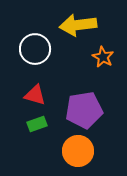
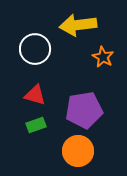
green rectangle: moved 1 px left, 1 px down
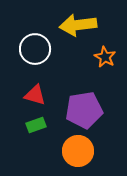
orange star: moved 2 px right
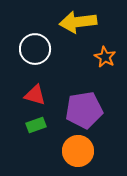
yellow arrow: moved 3 px up
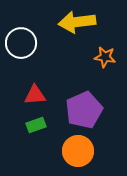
yellow arrow: moved 1 px left
white circle: moved 14 px left, 6 px up
orange star: rotated 20 degrees counterclockwise
red triangle: rotated 20 degrees counterclockwise
purple pentagon: rotated 15 degrees counterclockwise
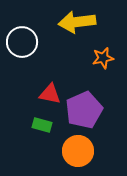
white circle: moved 1 px right, 1 px up
orange star: moved 2 px left, 1 px down; rotated 20 degrees counterclockwise
red triangle: moved 15 px right, 1 px up; rotated 15 degrees clockwise
green rectangle: moved 6 px right; rotated 36 degrees clockwise
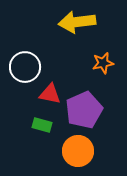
white circle: moved 3 px right, 25 px down
orange star: moved 5 px down
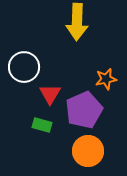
yellow arrow: rotated 81 degrees counterclockwise
orange star: moved 3 px right, 16 px down
white circle: moved 1 px left
red triangle: rotated 50 degrees clockwise
orange circle: moved 10 px right
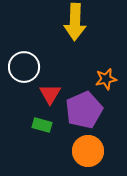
yellow arrow: moved 2 px left
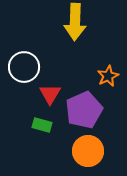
orange star: moved 2 px right, 3 px up; rotated 15 degrees counterclockwise
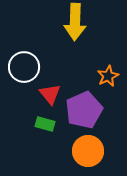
red triangle: rotated 10 degrees counterclockwise
green rectangle: moved 3 px right, 1 px up
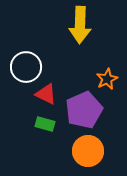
yellow arrow: moved 5 px right, 3 px down
white circle: moved 2 px right
orange star: moved 1 px left, 3 px down
red triangle: moved 4 px left; rotated 25 degrees counterclockwise
